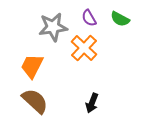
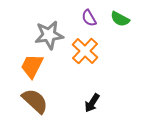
gray star: moved 4 px left, 8 px down
orange cross: moved 1 px right, 3 px down
black arrow: rotated 12 degrees clockwise
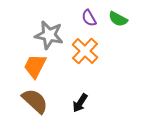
green semicircle: moved 2 px left
gray star: rotated 20 degrees clockwise
orange trapezoid: moved 3 px right
black arrow: moved 12 px left
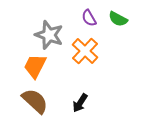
gray star: rotated 8 degrees clockwise
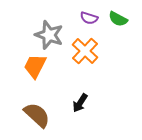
purple semicircle: rotated 42 degrees counterclockwise
brown semicircle: moved 2 px right, 14 px down
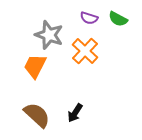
black arrow: moved 5 px left, 10 px down
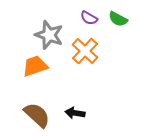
purple semicircle: rotated 12 degrees clockwise
orange trapezoid: rotated 44 degrees clockwise
black arrow: rotated 66 degrees clockwise
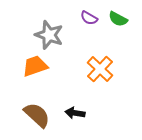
orange cross: moved 15 px right, 18 px down
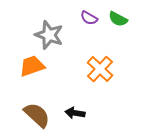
orange trapezoid: moved 3 px left
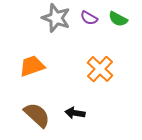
gray star: moved 7 px right, 17 px up
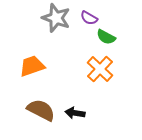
green semicircle: moved 12 px left, 18 px down
brown semicircle: moved 4 px right, 5 px up; rotated 16 degrees counterclockwise
